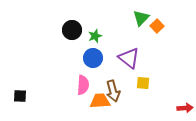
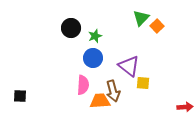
black circle: moved 1 px left, 2 px up
purple triangle: moved 8 px down
red arrow: moved 1 px up
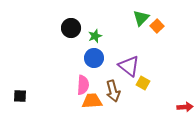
blue circle: moved 1 px right
yellow square: rotated 24 degrees clockwise
orange trapezoid: moved 8 px left
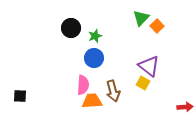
purple triangle: moved 20 px right
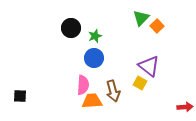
yellow square: moved 3 px left
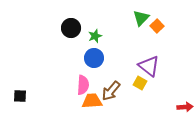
brown arrow: moved 2 px left; rotated 55 degrees clockwise
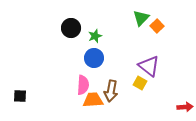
brown arrow: rotated 30 degrees counterclockwise
orange trapezoid: moved 1 px right, 1 px up
